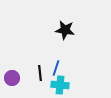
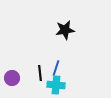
black star: rotated 18 degrees counterclockwise
cyan cross: moved 4 px left
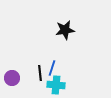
blue line: moved 4 px left
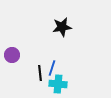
black star: moved 3 px left, 3 px up
purple circle: moved 23 px up
cyan cross: moved 2 px right, 1 px up
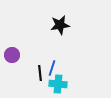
black star: moved 2 px left, 2 px up
